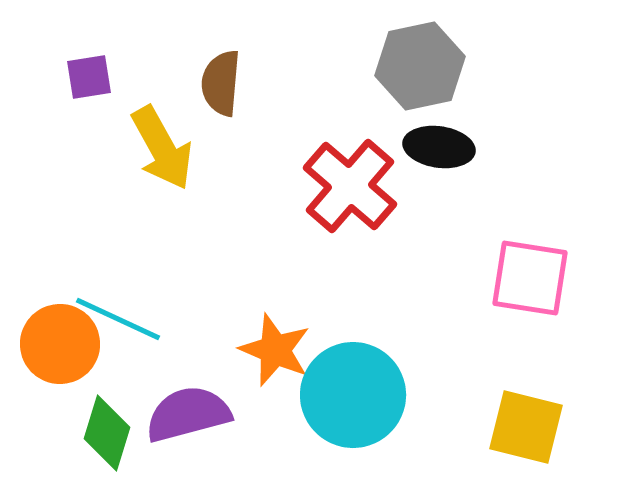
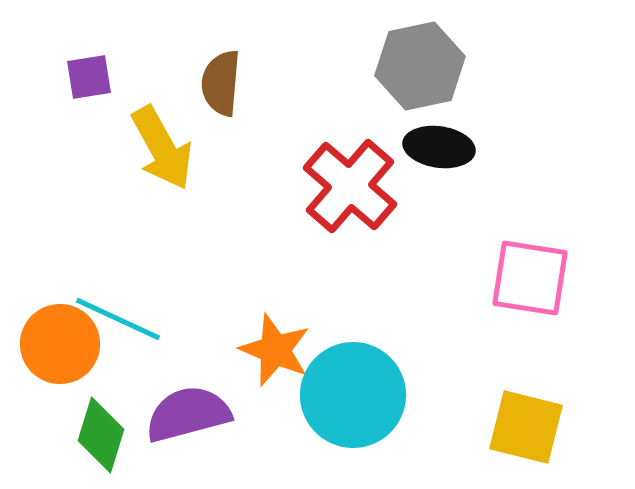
green diamond: moved 6 px left, 2 px down
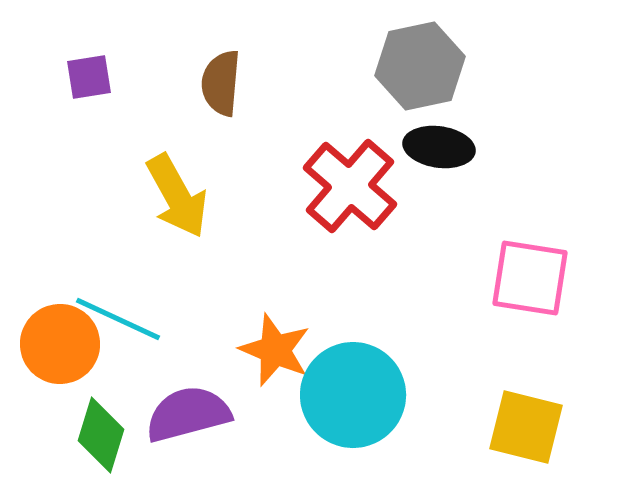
yellow arrow: moved 15 px right, 48 px down
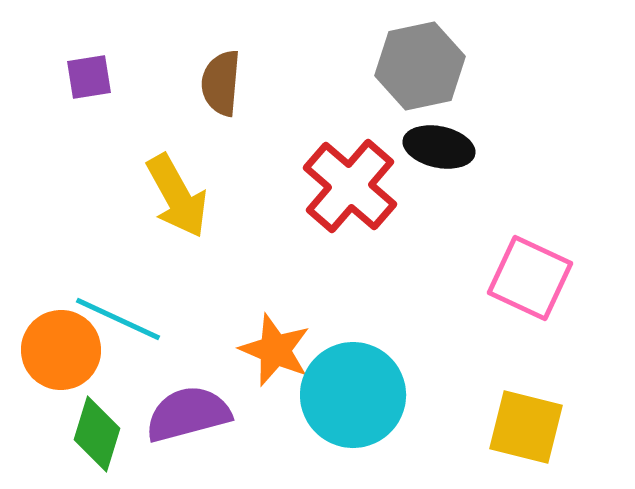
black ellipse: rotated 4 degrees clockwise
pink square: rotated 16 degrees clockwise
orange circle: moved 1 px right, 6 px down
green diamond: moved 4 px left, 1 px up
